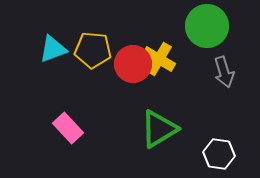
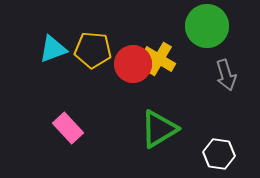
gray arrow: moved 2 px right, 3 px down
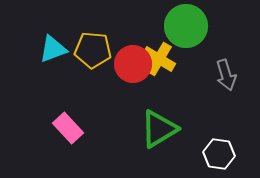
green circle: moved 21 px left
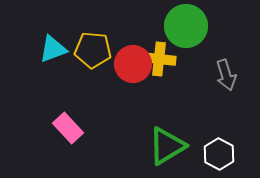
yellow cross: rotated 24 degrees counterclockwise
green triangle: moved 8 px right, 17 px down
white hexagon: rotated 20 degrees clockwise
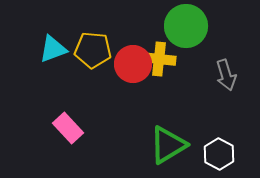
green triangle: moved 1 px right, 1 px up
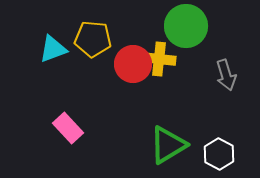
yellow pentagon: moved 11 px up
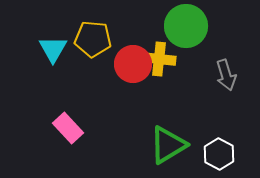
cyan triangle: rotated 40 degrees counterclockwise
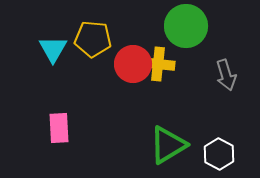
yellow cross: moved 1 px left, 5 px down
pink rectangle: moved 9 px left; rotated 40 degrees clockwise
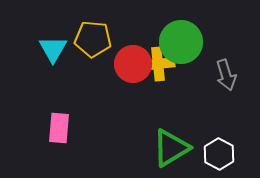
green circle: moved 5 px left, 16 px down
yellow cross: rotated 12 degrees counterclockwise
pink rectangle: rotated 8 degrees clockwise
green triangle: moved 3 px right, 3 px down
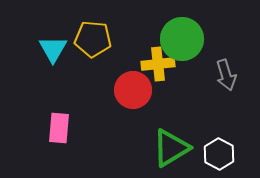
green circle: moved 1 px right, 3 px up
red circle: moved 26 px down
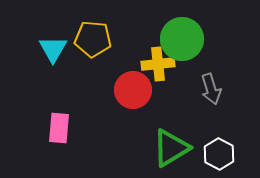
gray arrow: moved 15 px left, 14 px down
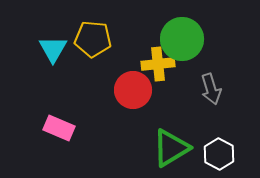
pink rectangle: rotated 72 degrees counterclockwise
